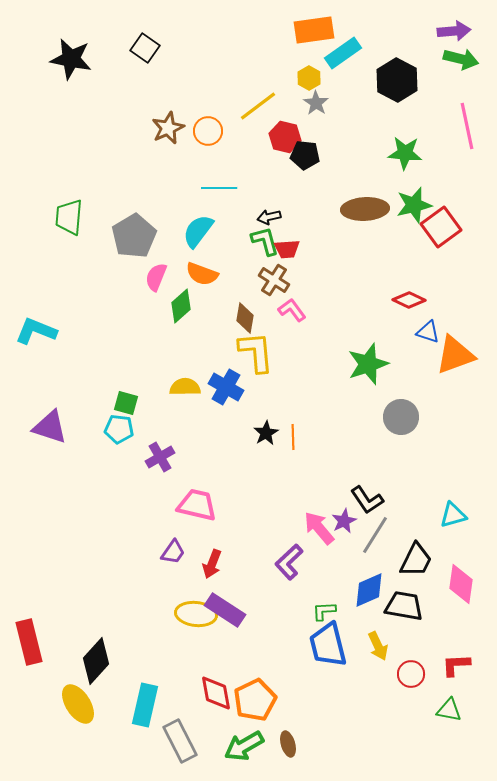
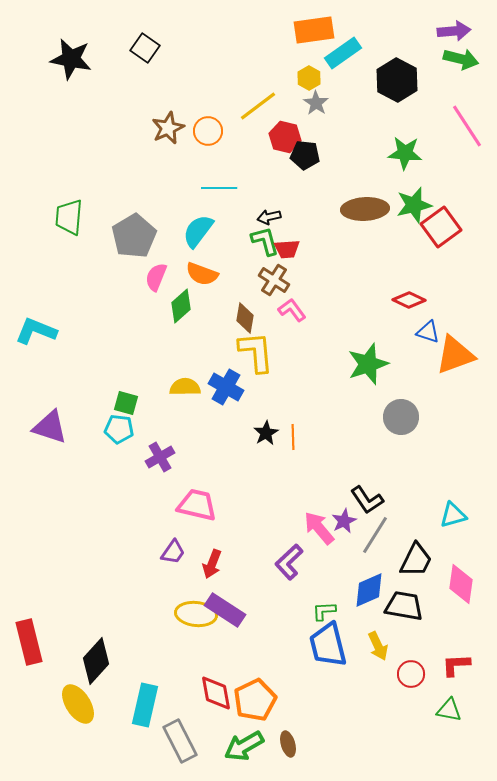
pink line at (467, 126): rotated 21 degrees counterclockwise
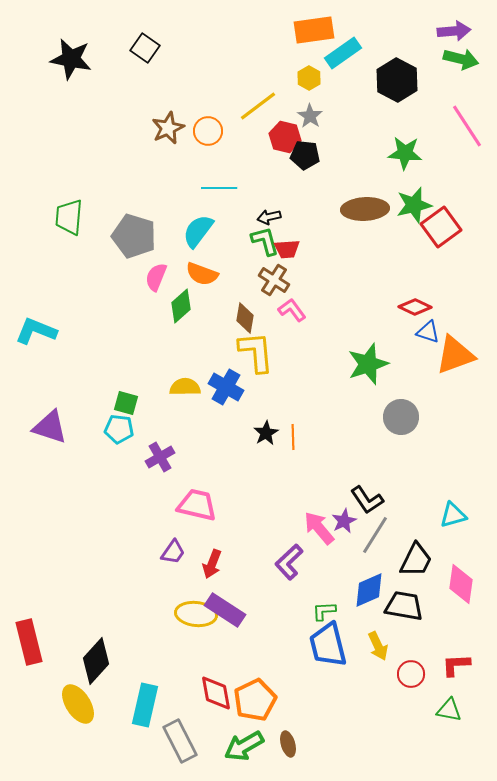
gray star at (316, 103): moved 6 px left, 13 px down
gray pentagon at (134, 236): rotated 24 degrees counterclockwise
red diamond at (409, 300): moved 6 px right, 7 px down
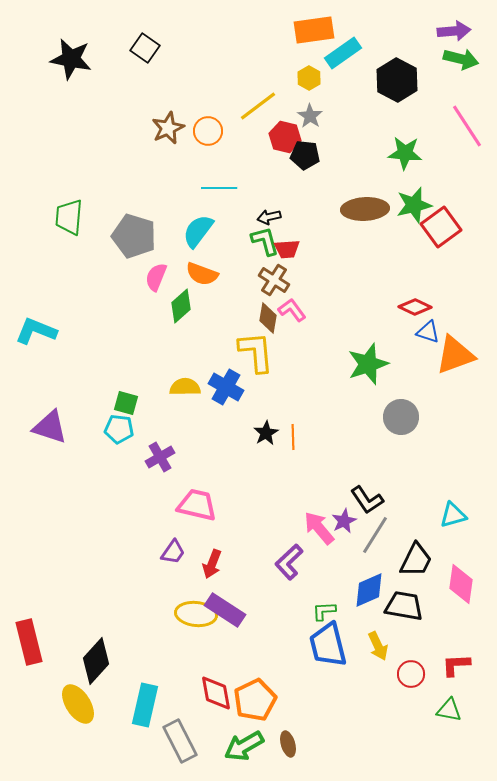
brown diamond at (245, 318): moved 23 px right
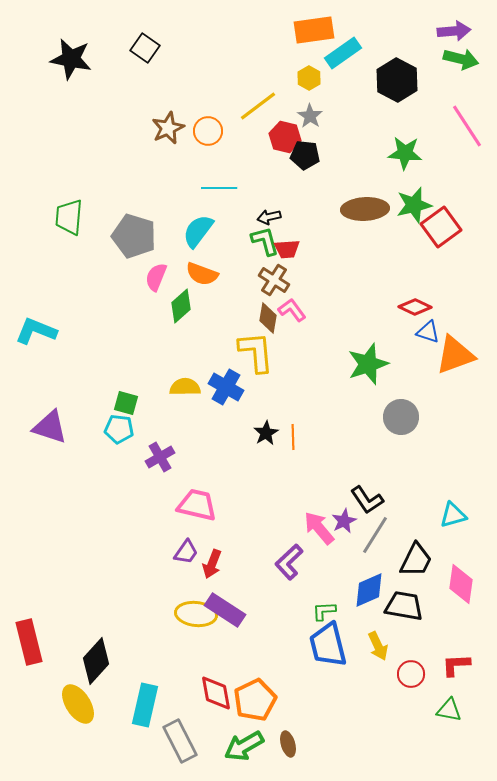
purple trapezoid at (173, 552): moved 13 px right
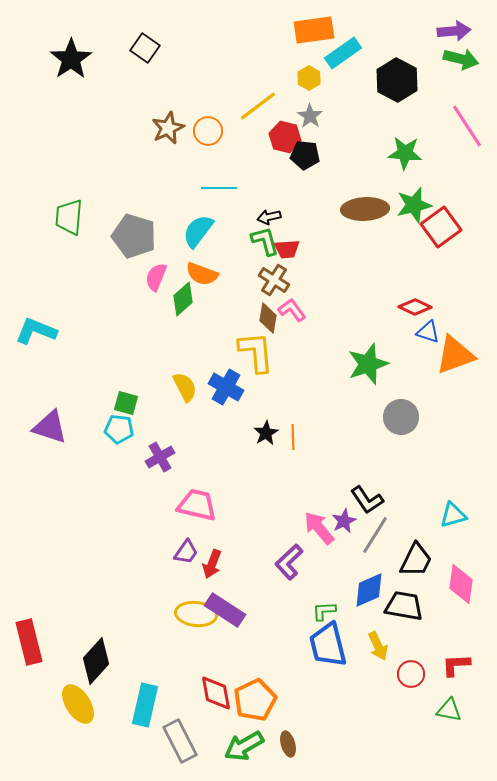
black star at (71, 59): rotated 27 degrees clockwise
green diamond at (181, 306): moved 2 px right, 7 px up
yellow semicircle at (185, 387): rotated 64 degrees clockwise
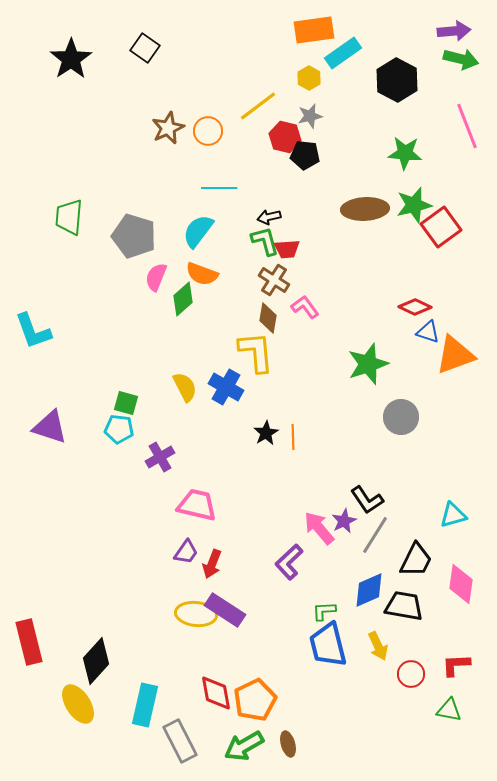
gray star at (310, 116): rotated 25 degrees clockwise
pink line at (467, 126): rotated 12 degrees clockwise
pink L-shape at (292, 310): moved 13 px right, 3 px up
cyan L-shape at (36, 331): moved 3 px left; rotated 132 degrees counterclockwise
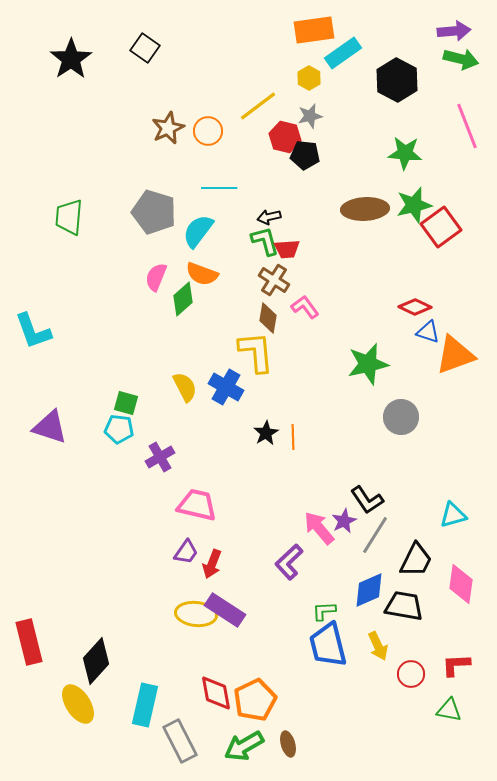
gray pentagon at (134, 236): moved 20 px right, 24 px up
green star at (368, 364): rotated 6 degrees clockwise
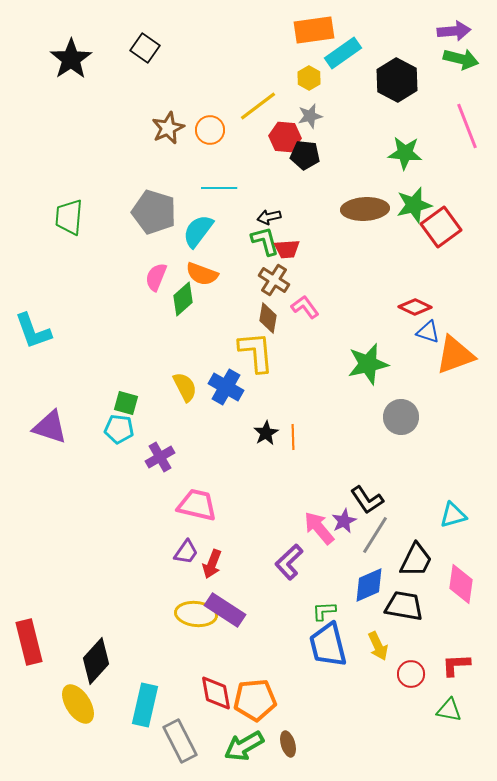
orange circle at (208, 131): moved 2 px right, 1 px up
red hexagon at (285, 137): rotated 8 degrees counterclockwise
blue diamond at (369, 590): moved 5 px up
orange pentagon at (255, 700): rotated 21 degrees clockwise
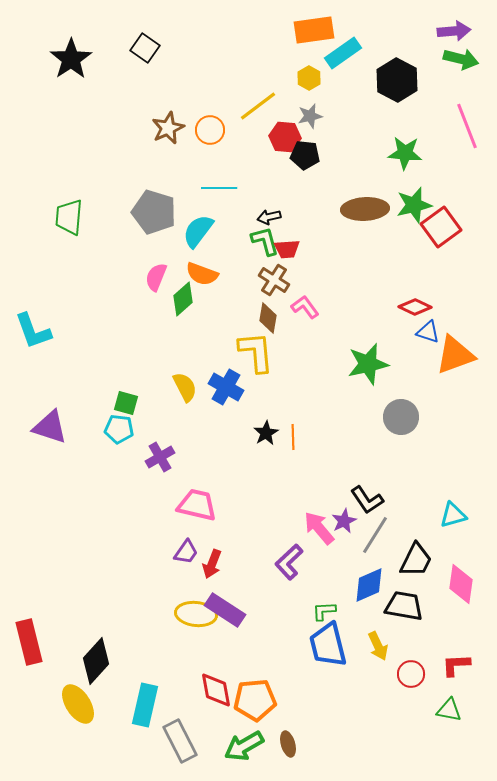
red diamond at (216, 693): moved 3 px up
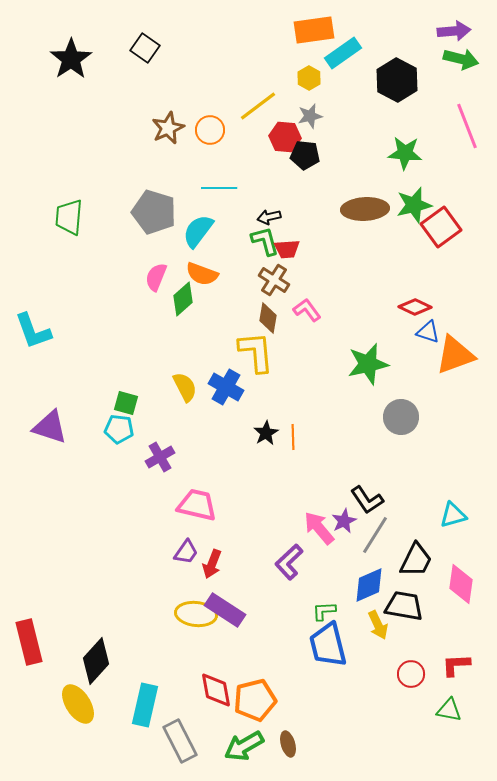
pink L-shape at (305, 307): moved 2 px right, 3 px down
yellow arrow at (378, 646): moved 21 px up
orange pentagon at (255, 700): rotated 9 degrees counterclockwise
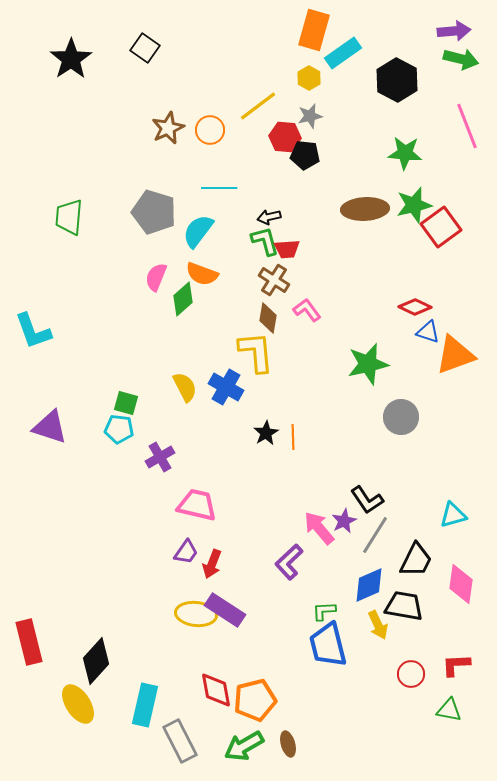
orange rectangle at (314, 30): rotated 66 degrees counterclockwise
